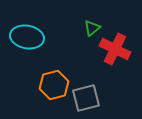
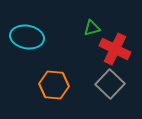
green triangle: rotated 24 degrees clockwise
orange hexagon: rotated 20 degrees clockwise
gray square: moved 24 px right, 14 px up; rotated 32 degrees counterclockwise
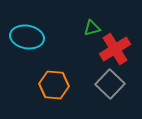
red cross: rotated 32 degrees clockwise
